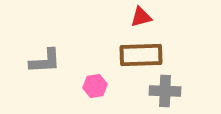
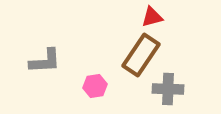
red triangle: moved 11 px right
brown rectangle: rotated 54 degrees counterclockwise
gray cross: moved 3 px right, 2 px up
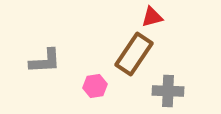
brown rectangle: moved 7 px left, 1 px up
gray cross: moved 2 px down
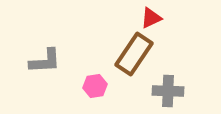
red triangle: moved 1 px left, 1 px down; rotated 10 degrees counterclockwise
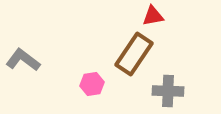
red triangle: moved 2 px right, 2 px up; rotated 15 degrees clockwise
gray L-shape: moved 22 px left, 1 px up; rotated 140 degrees counterclockwise
pink hexagon: moved 3 px left, 2 px up
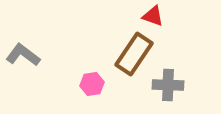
red triangle: rotated 30 degrees clockwise
gray L-shape: moved 5 px up
gray cross: moved 6 px up
